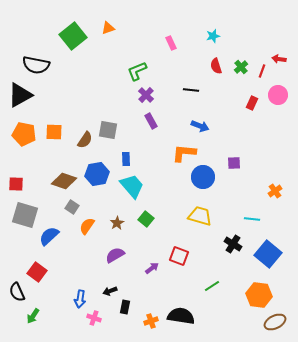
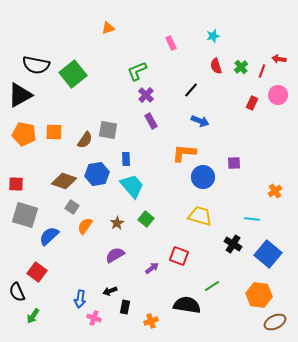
green square at (73, 36): moved 38 px down
black line at (191, 90): rotated 56 degrees counterclockwise
blue arrow at (200, 126): moved 5 px up
orange semicircle at (87, 226): moved 2 px left
black semicircle at (181, 316): moved 6 px right, 11 px up
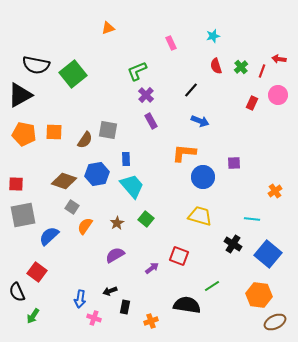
gray square at (25, 215): moved 2 px left; rotated 28 degrees counterclockwise
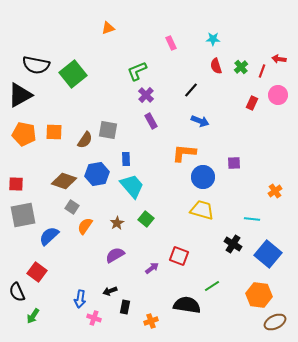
cyan star at (213, 36): moved 3 px down; rotated 16 degrees clockwise
yellow trapezoid at (200, 216): moved 2 px right, 6 px up
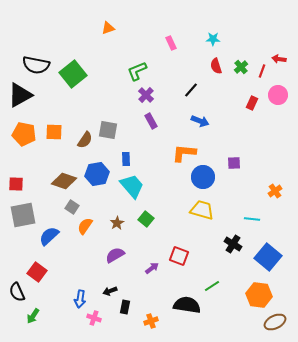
blue square at (268, 254): moved 3 px down
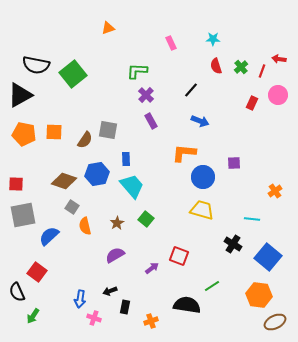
green L-shape at (137, 71): rotated 25 degrees clockwise
orange semicircle at (85, 226): rotated 48 degrees counterclockwise
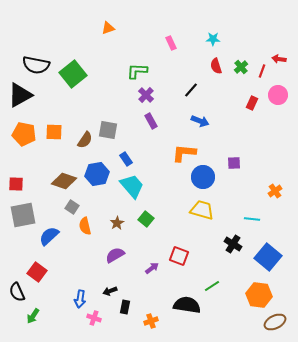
blue rectangle at (126, 159): rotated 32 degrees counterclockwise
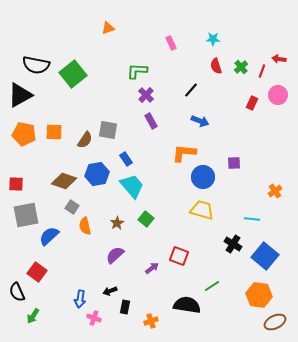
gray square at (23, 215): moved 3 px right
purple semicircle at (115, 255): rotated 12 degrees counterclockwise
blue square at (268, 257): moved 3 px left, 1 px up
